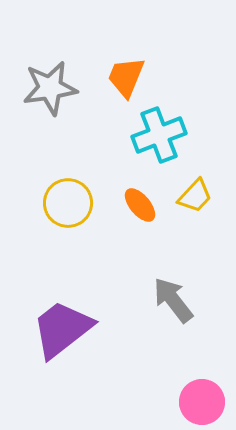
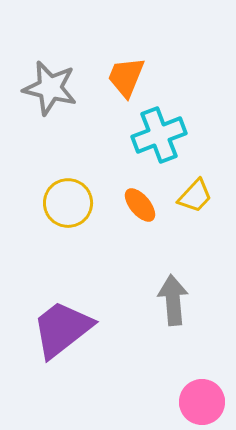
gray star: rotated 22 degrees clockwise
gray arrow: rotated 33 degrees clockwise
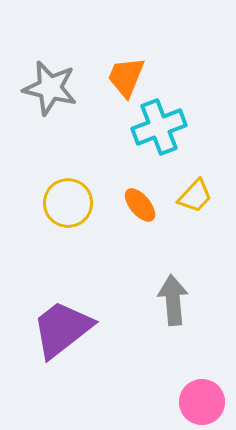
cyan cross: moved 8 px up
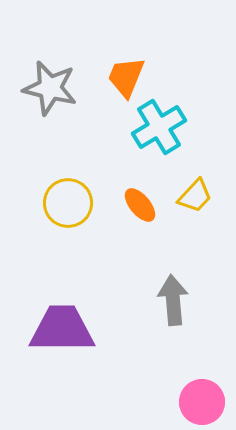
cyan cross: rotated 10 degrees counterclockwise
purple trapezoid: rotated 38 degrees clockwise
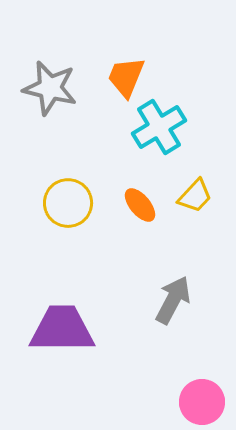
gray arrow: rotated 33 degrees clockwise
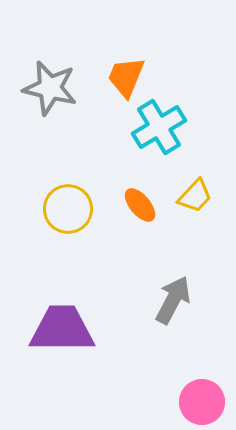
yellow circle: moved 6 px down
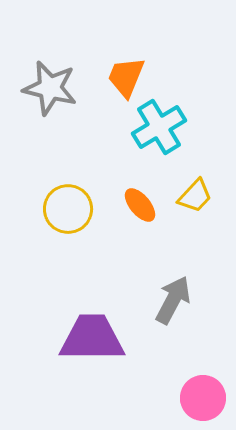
purple trapezoid: moved 30 px right, 9 px down
pink circle: moved 1 px right, 4 px up
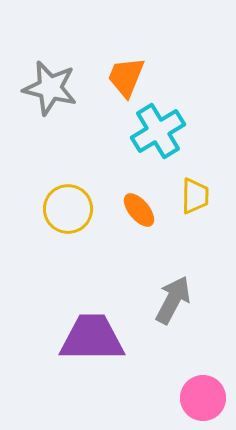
cyan cross: moved 1 px left, 4 px down
yellow trapezoid: rotated 42 degrees counterclockwise
orange ellipse: moved 1 px left, 5 px down
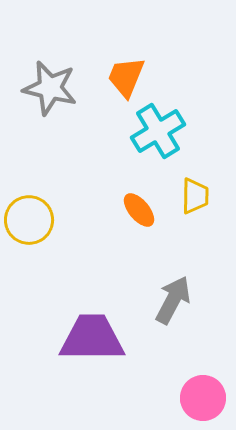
yellow circle: moved 39 px left, 11 px down
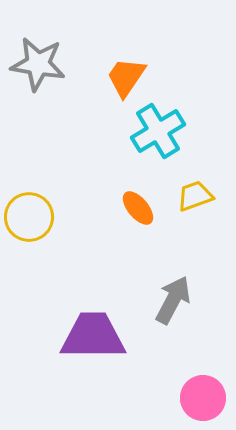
orange trapezoid: rotated 12 degrees clockwise
gray star: moved 12 px left, 24 px up; rotated 4 degrees counterclockwise
yellow trapezoid: rotated 111 degrees counterclockwise
orange ellipse: moved 1 px left, 2 px up
yellow circle: moved 3 px up
purple trapezoid: moved 1 px right, 2 px up
